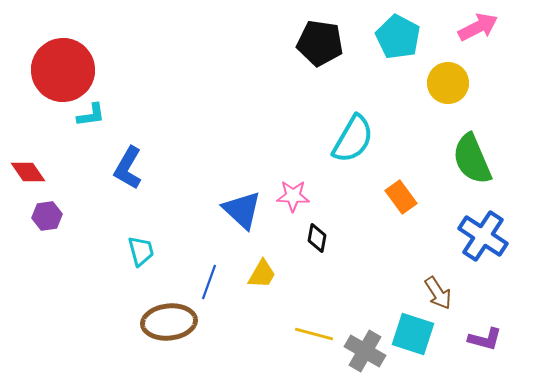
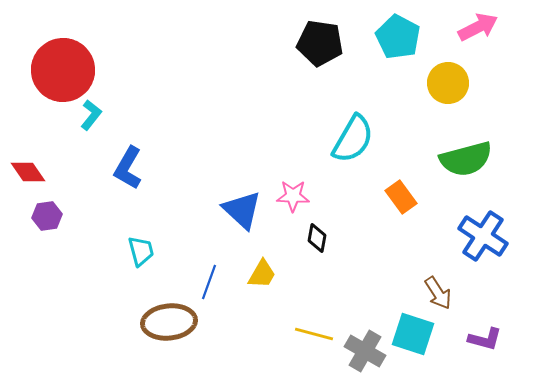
cyan L-shape: rotated 44 degrees counterclockwise
green semicircle: moved 6 px left; rotated 82 degrees counterclockwise
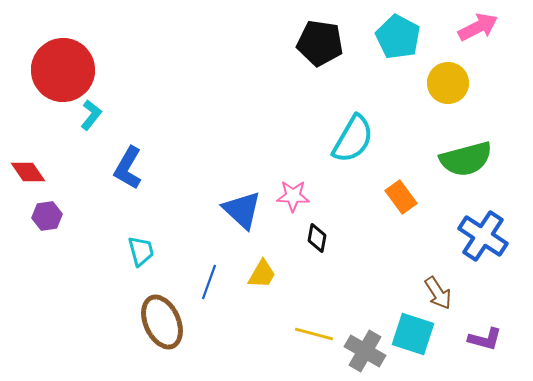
brown ellipse: moved 7 px left; rotated 72 degrees clockwise
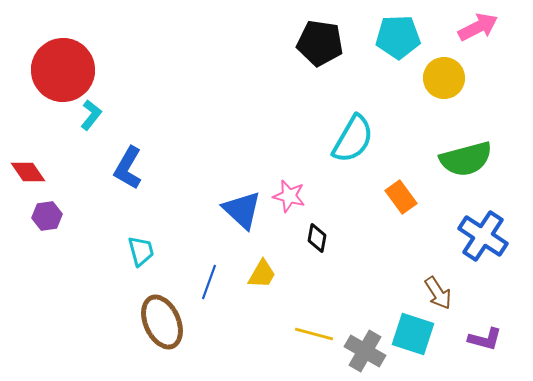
cyan pentagon: rotated 30 degrees counterclockwise
yellow circle: moved 4 px left, 5 px up
pink star: moved 4 px left; rotated 12 degrees clockwise
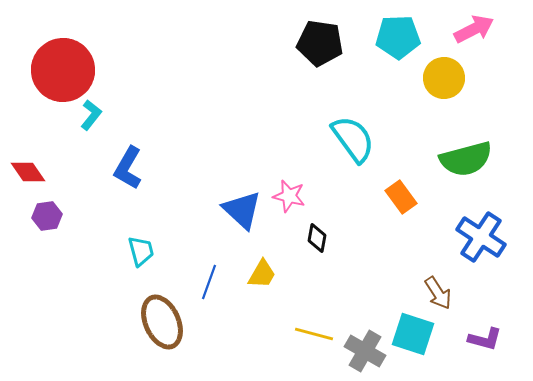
pink arrow: moved 4 px left, 2 px down
cyan semicircle: rotated 66 degrees counterclockwise
blue cross: moved 2 px left, 1 px down
